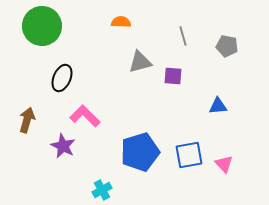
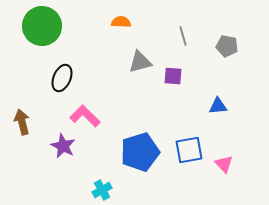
brown arrow: moved 5 px left, 2 px down; rotated 30 degrees counterclockwise
blue square: moved 5 px up
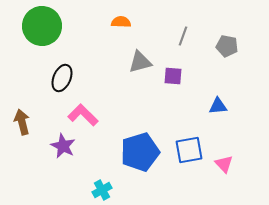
gray line: rotated 36 degrees clockwise
pink L-shape: moved 2 px left, 1 px up
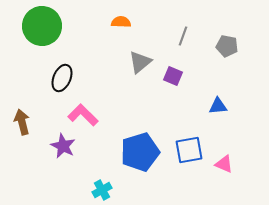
gray triangle: rotated 25 degrees counterclockwise
purple square: rotated 18 degrees clockwise
pink triangle: rotated 24 degrees counterclockwise
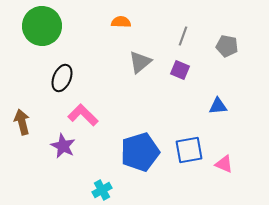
purple square: moved 7 px right, 6 px up
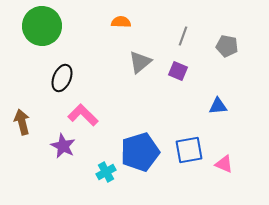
purple square: moved 2 px left, 1 px down
cyan cross: moved 4 px right, 18 px up
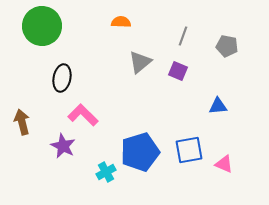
black ellipse: rotated 12 degrees counterclockwise
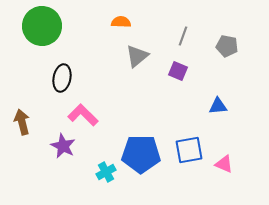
gray triangle: moved 3 px left, 6 px up
blue pentagon: moved 1 px right, 2 px down; rotated 18 degrees clockwise
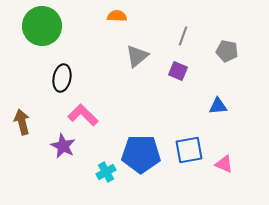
orange semicircle: moved 4 px left, 6 px up
gray pentagon: moved 5 px down
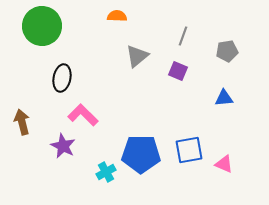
gray pentagon: rotated 20 degrees counterclockwise
blue triangle: moved 6 px right, 8 px up
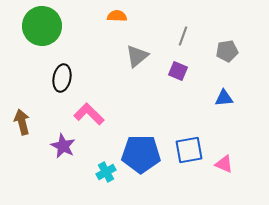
pink L-shape: moved 6 px right, 1 px up
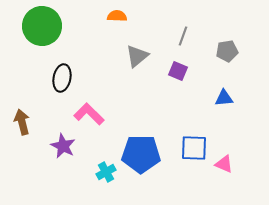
blue square: moved 5 px right, 2 px up; rotated 12 degrees clockwise
